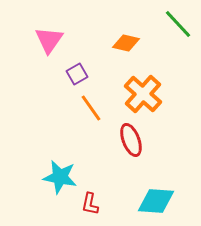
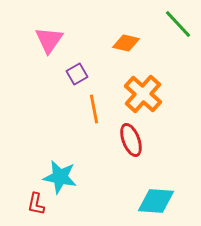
orange line: moved 3 px right, 1 px down; rotated 24 degrees clockwise
red L-shape: moved 54 px left
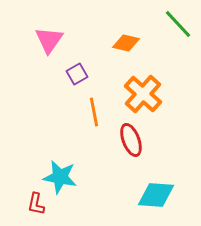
orange line: moved 3 px down
cyan diamond: moved 6 px up
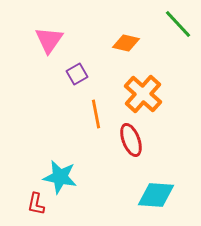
orange line: moved 2 px right, 2 px down
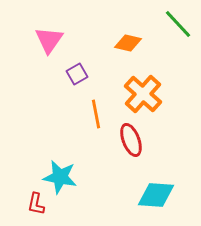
orange diamond: moved 2 px right
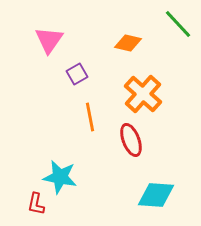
orange line: moved 6 px left, 3 px down
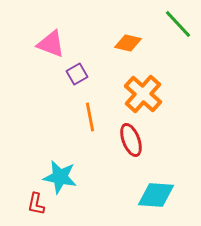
pink triangle: moved 2 px right, 4 px down; rotated 44 degrees counterclockwise
